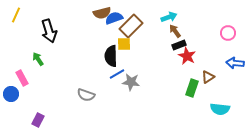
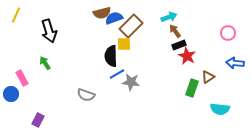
green arrow: moved 7 px right, 4 px down
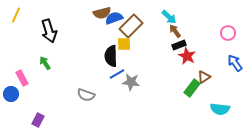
cyan arrow: rotated 63 degrees clockwise
blue arrow: rotated 48 degrees clockwise
brown triangle: moved 4 px left
green rectangle: rotated 18 degrees clockwise
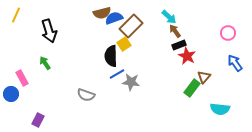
yellow square: rotated 32 degrees counterclockwise
brown triangle: rotated 16 degrees counterclockwise
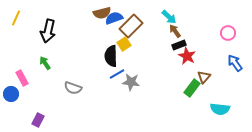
yellow line: moved 3 px down
black arrow: moved 1 px left; rotated 30 degrees clockwise
gray semicircle: moved 13 px left, 7 px up
